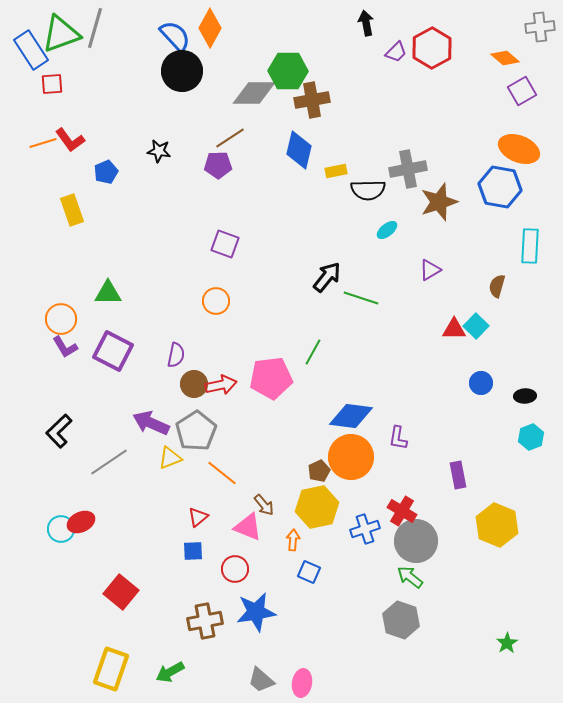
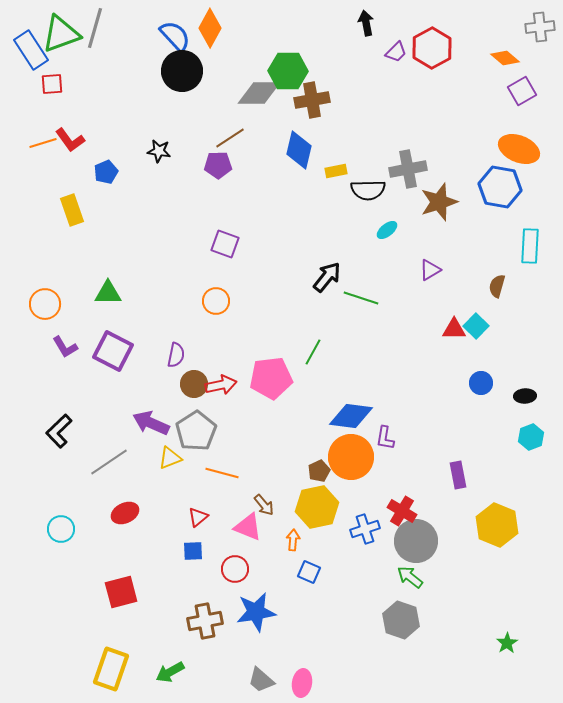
gray diamond at (254, 93): moved 5 px right
orange circle at (61, 319): moved 16 px left, 15 px up
purple L-shape at (398, 438): moved 13 px left
orange line at (222, 473): rotated 24 degrees counterclockwise
red ellipse at (81, 522): moved 44 px right, 9 px up
red square at (121, 592): rotated 36 degrees clockwise
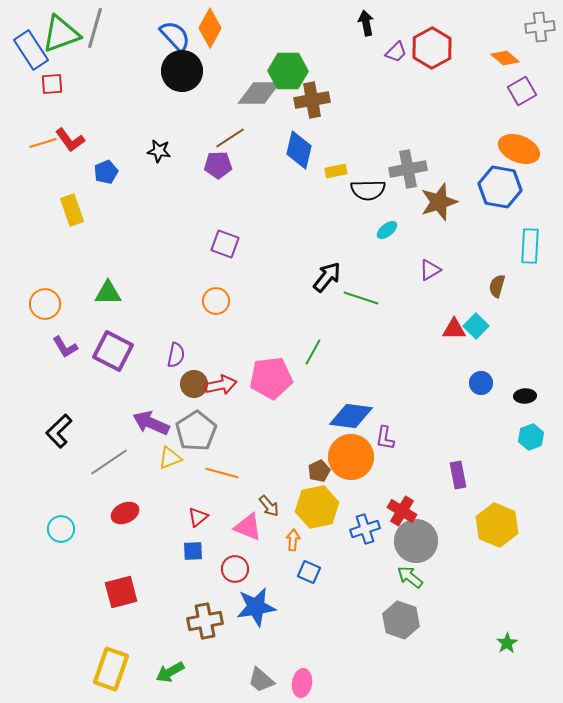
brown arrow at (264, 505): moved 5 px right, 1 px down
blue star at (256, 612): moved 5 px up
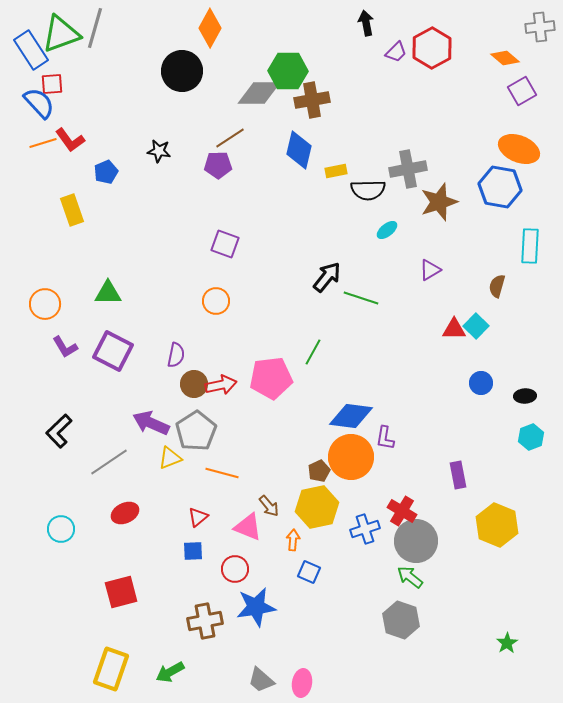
blue semicircle at (175, 36): moved 136 px left, 67 px down
